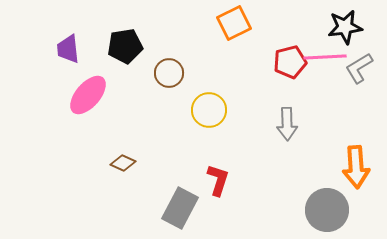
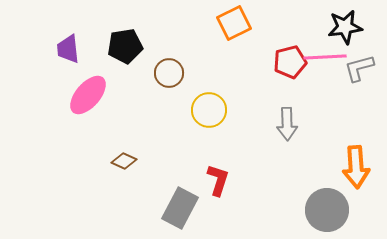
gray L-shape: rotated 16 degrees clockwise
brown diamond: moved 1 px right, 2 px up
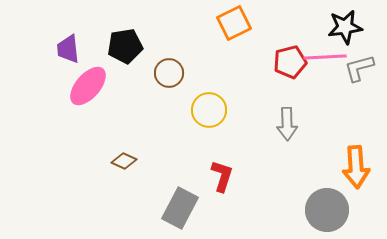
pink ellipse: moved 9 px up
red L-shape: moved 4 px right, 4 px up
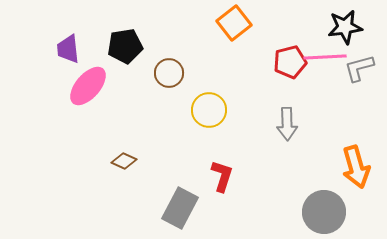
orange square: rotated 12 degrees counterclockwise
orange arrow: rotated 12 degrees counterclockwise
gray circle: moved 3 px left, 2 px down
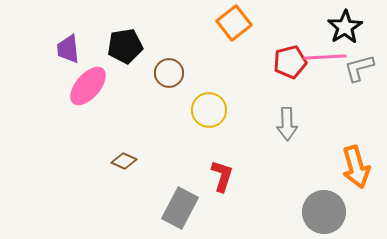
black star: rotated 24 degrees counterclockwise
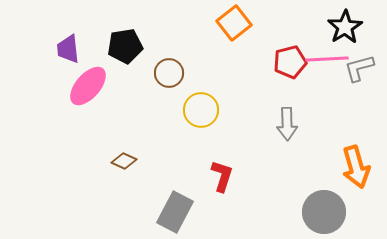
pink line: moved 2 px right, 2 px down
yellow circle: moved 8 px left
gray rectangle: moved 5 px left, 4 px down
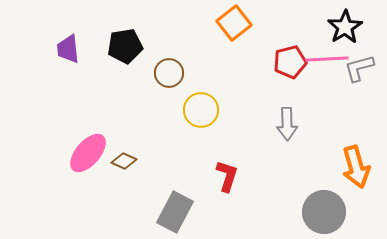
pink ellipse: moved 67 px down
red L-shape: moved 5 px right
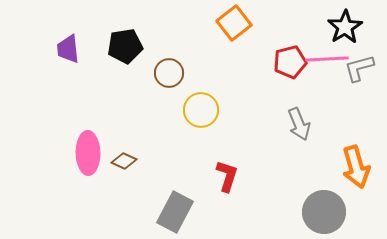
gray arrow: moved 12 px right; rotated 20 degrees counterclockwise
pink ellipse: rotated 42 degrees counterclockwise
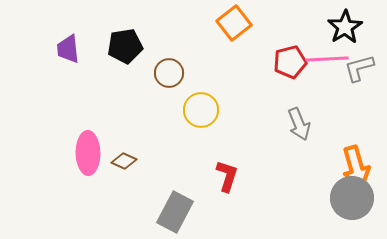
gray circle: moved 28 px right, 14 px up
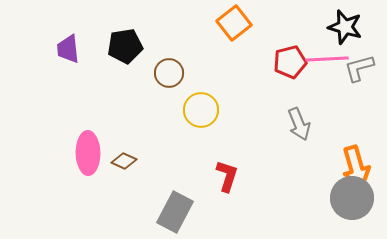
black star: rotated 24 degrees counterclockwise
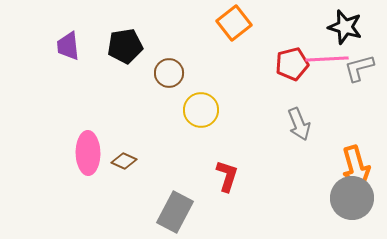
purple trapezoid: moved 3 px up
red pentagon: moved 2 px right, 2 px down
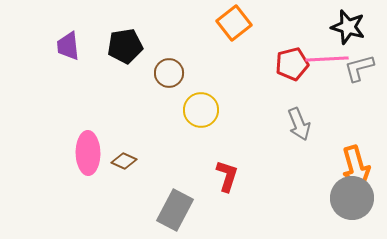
black star: moved 3 px right
gray rectangle: moved 2 px up
